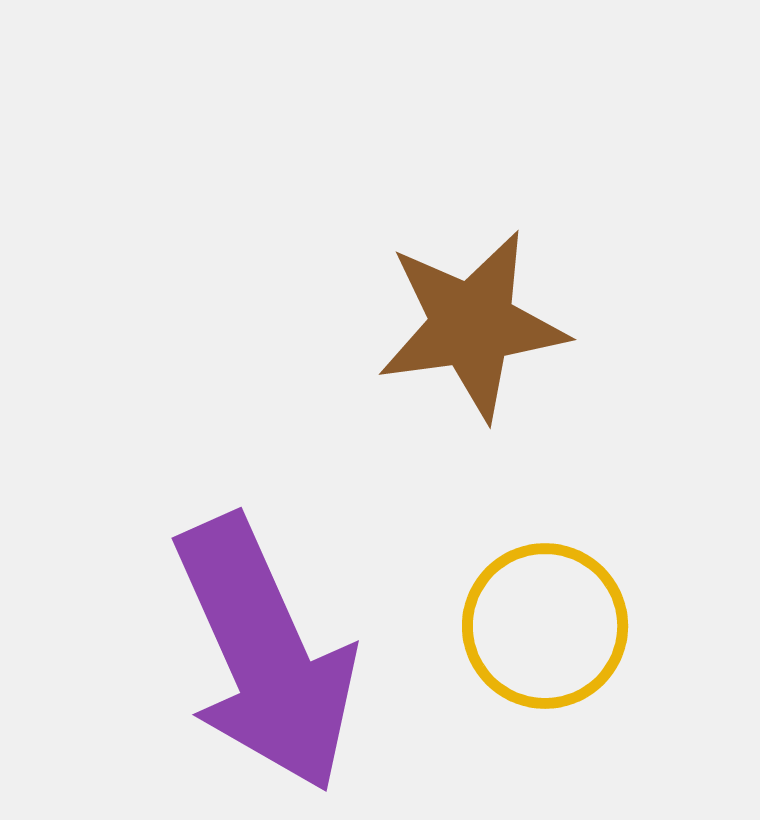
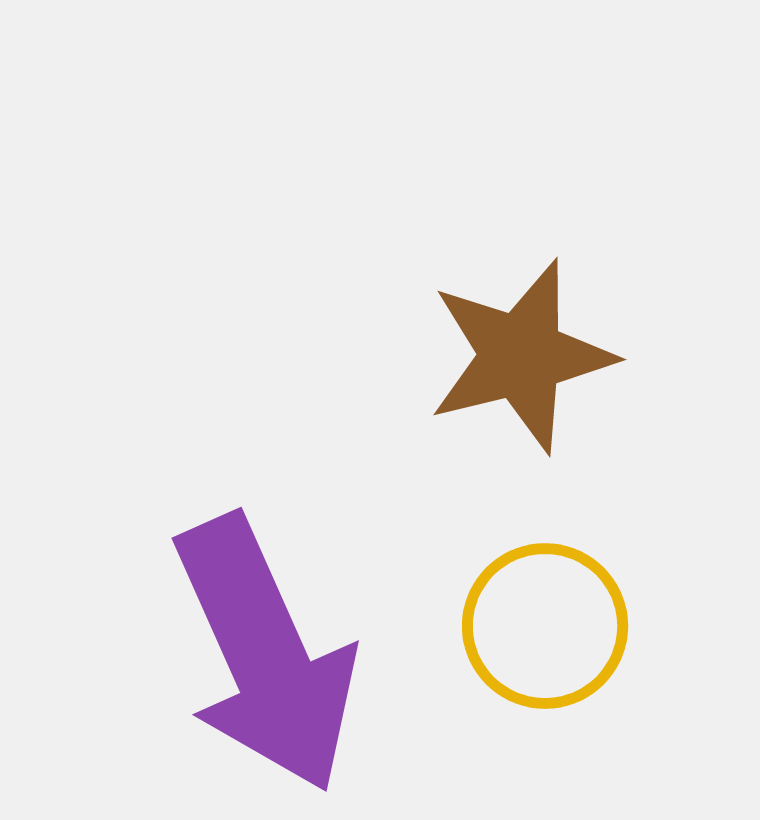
brown star: moved 49 px right, 31 px down; rotated 6 degrees counterclockwise
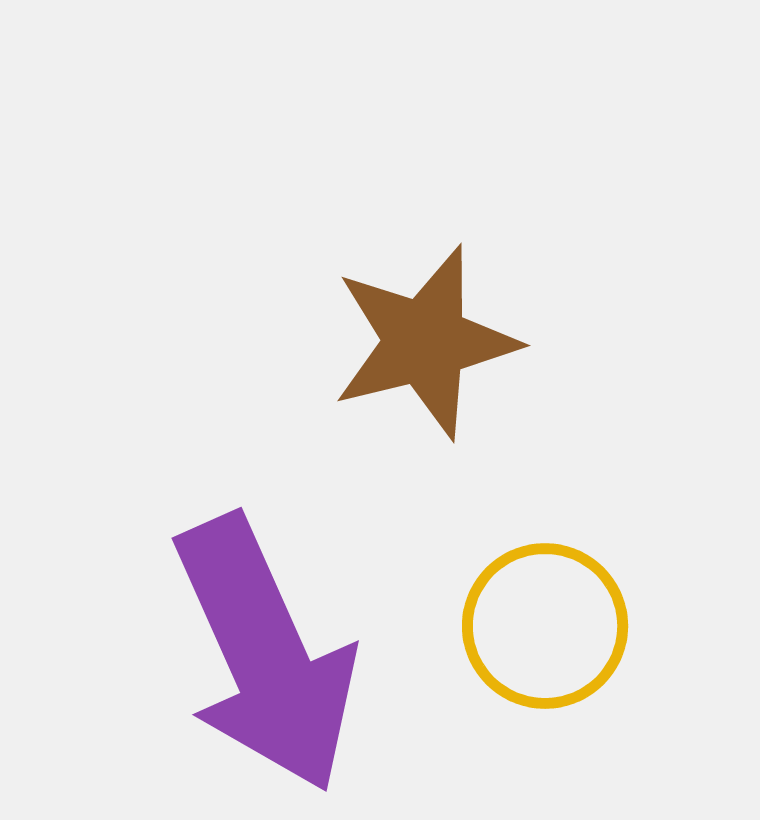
brown star: moved 96 px left, 14 px up
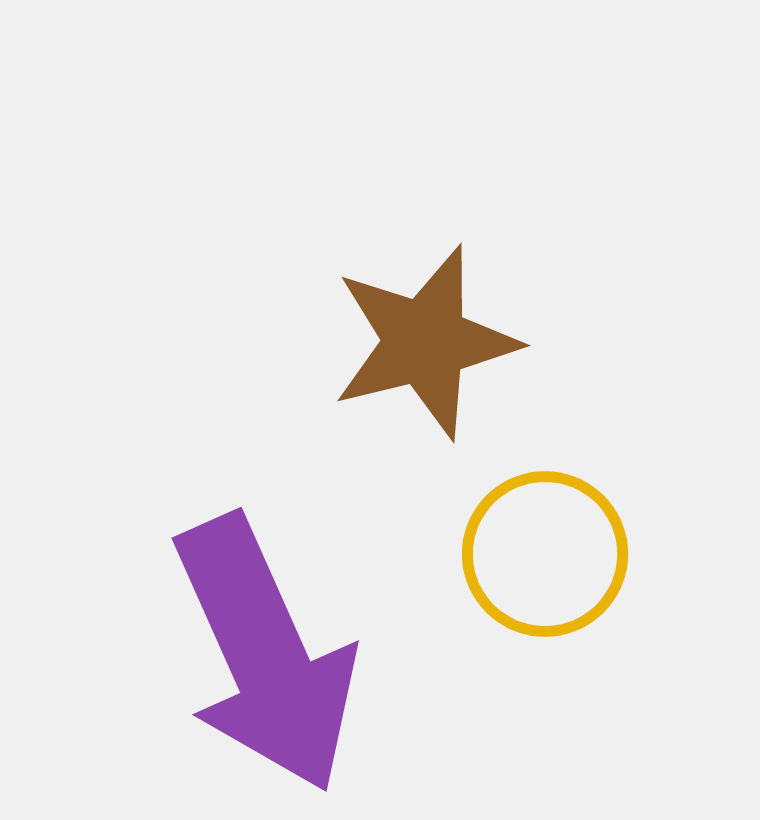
yellow circle: moved 72 px up
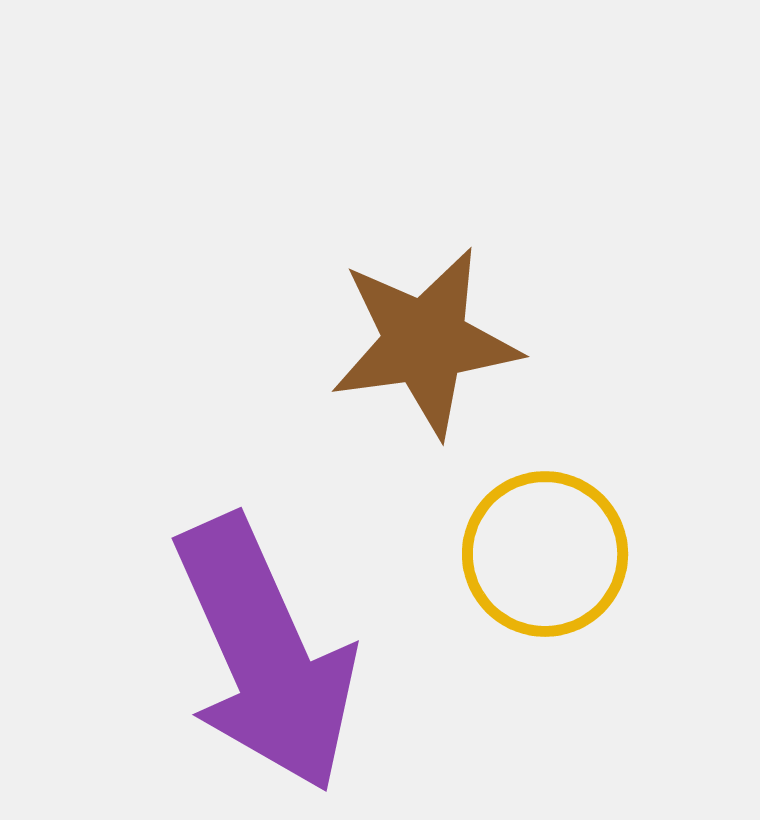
brown star: rotated 6 degrees clockwise
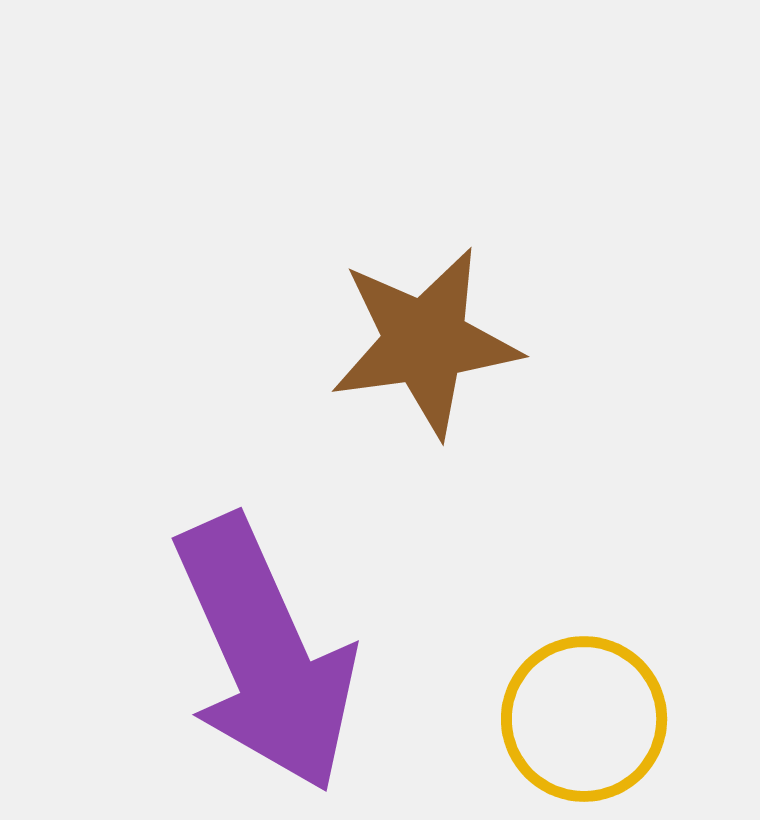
yellow circle: moved 39 px right, 165 px down
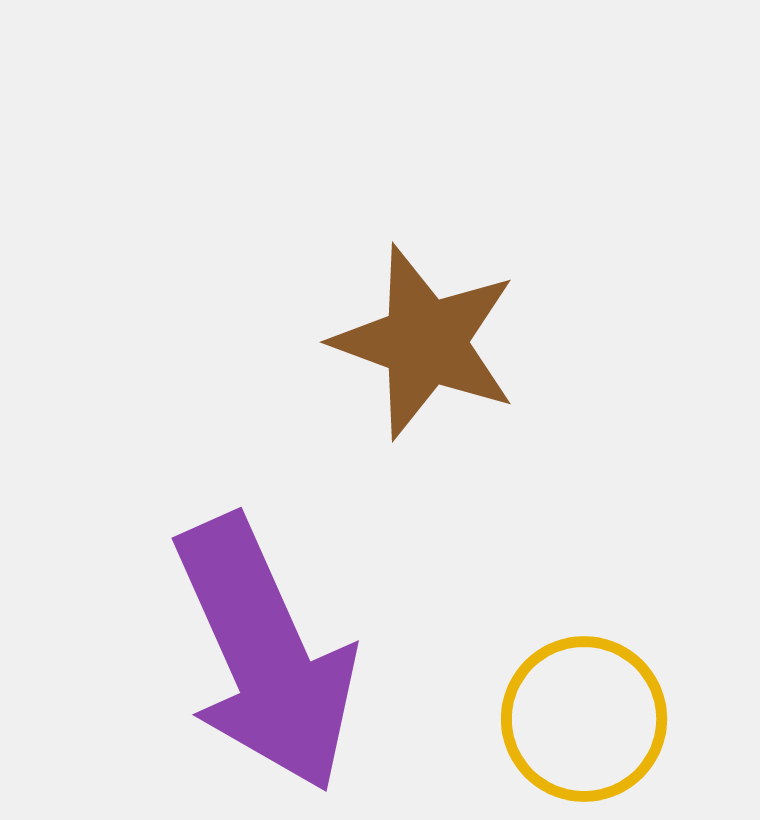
brown star: rotated 28 degrees clockwise
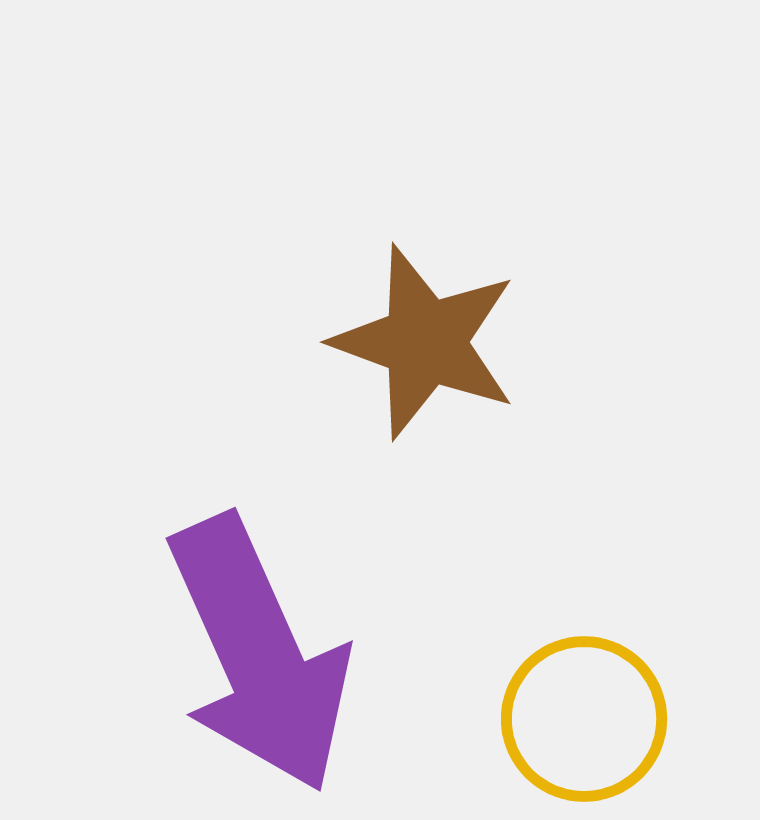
purple arrow: moved 6 px left
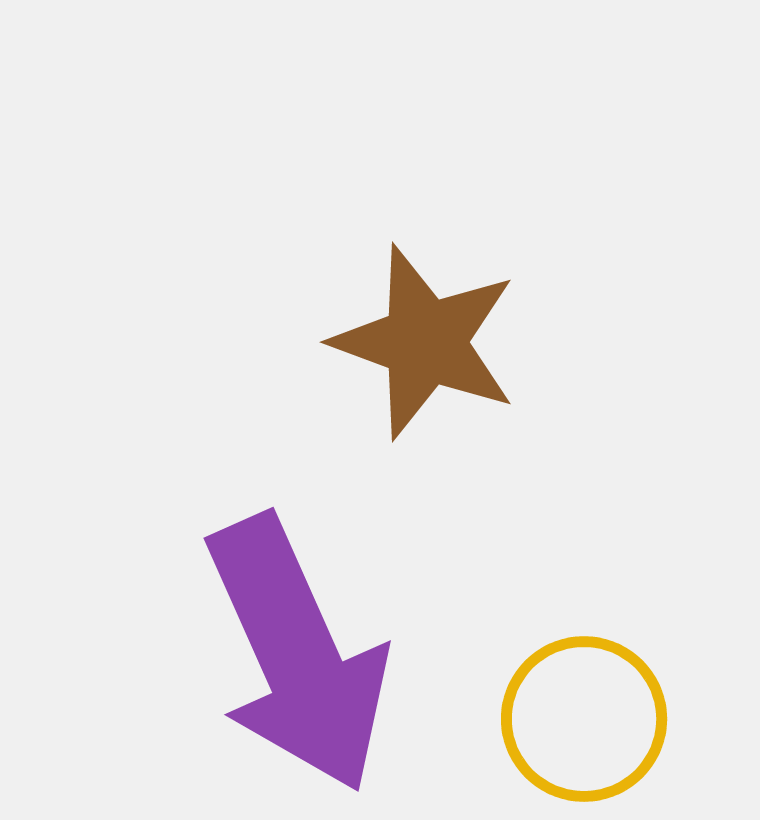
purple arrow: moved 38 px right
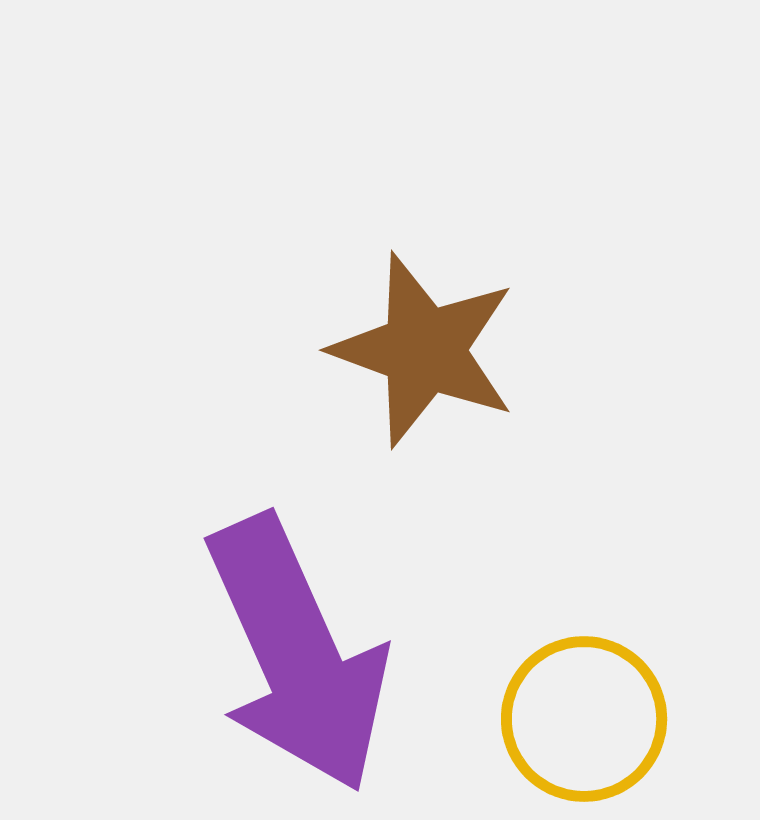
brown star: moved 1 px left, 8 px down
